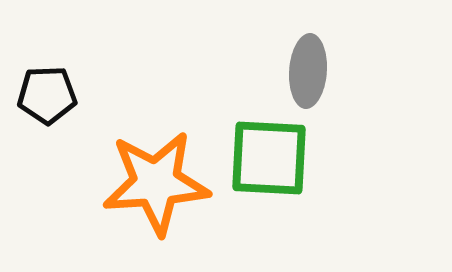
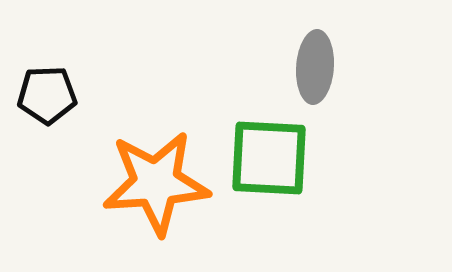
gray ellipse: moved 7 px right, 4 px up
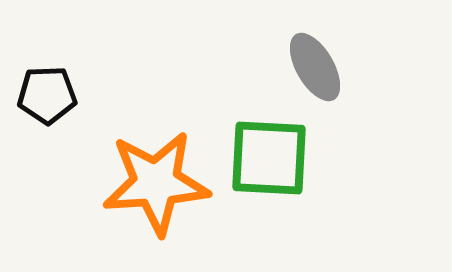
gray ellipse: rotated 34 degrees counterclockwise
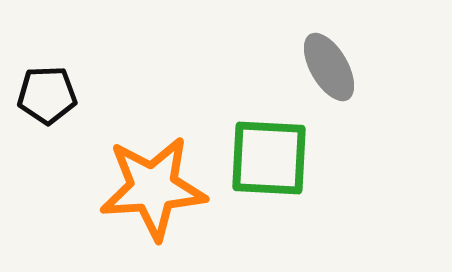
gray ellipse: moved 14 px right
orange star: moved 3 px left, 5 px down
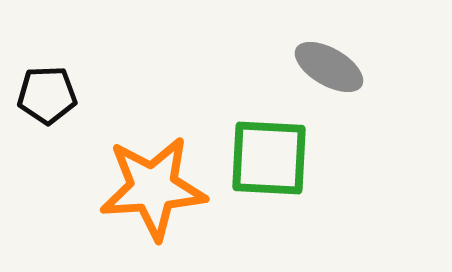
gray ellipse: rotated 30 degrees counterclockwise
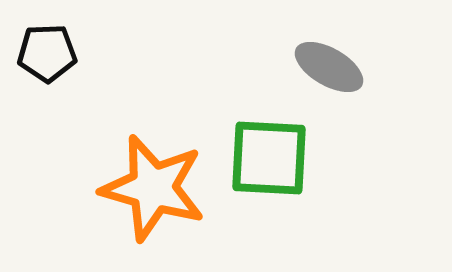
black pentagon: moved 42 px up
orange star: rotated 20 degrees clockwise
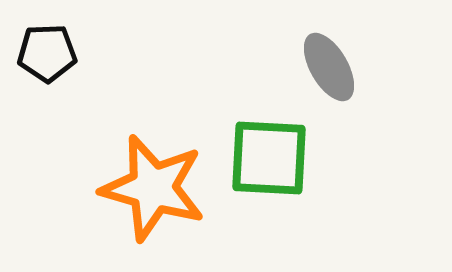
gray ellipse: rotated 30 degrees clockwise
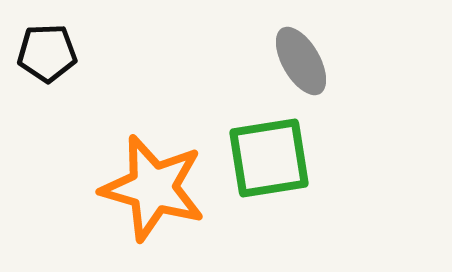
gray ellipse: moved 28 px left, 6 px up
green square: rotated 12 degrees counterclockwise
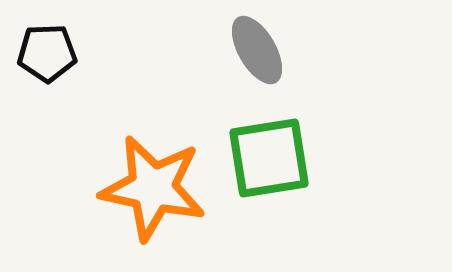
gray ellipse: moved 44 px left, 11 px up
orange star: rotated 4 degrees counterclockwise
